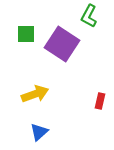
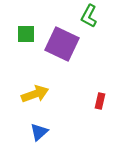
purple square: rotated 8 degrees counterclockwise
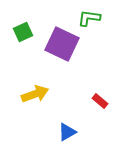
green L-shape: moved 2 px down; rotated 70 degrees clockwise
green square: moved 3 px left, 2 px up; rotated 24 degrees counterclockwise
red rectangle: rotated 63 degrees counterclockwise
blue triangle: moved 28 px right; rotated 12 degrees clockwise
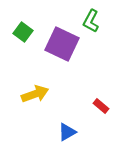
green L-shape: moved 2 px right, 3 px down; rotated 70 degrees counterclockwise
green square: rotated 30 degrees counterclockwise
red rectangle: moved 1 px right, 5 px down
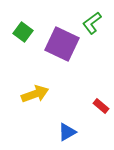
green L-shape: moved 1 px right, 2 px down; rotated 25 degrees clockwise
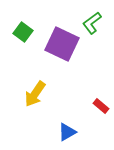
yellow arrow: rotated 144 degrees clockwise
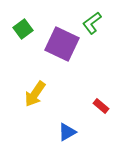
green square: moved 3 px up; rotated 18 degrees clockwise
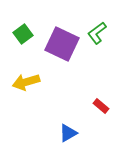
green L-shape: moved 5 px right, 10 px down
green square: moved 5 px down
yellow arrow: moved 9 px left, 12 px up; rotated 40 degrees clockwise
blue triangle: moved 1 px right, 1 px down
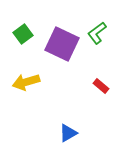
red rectangle: moved 20 px up
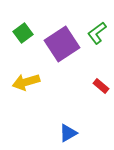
green square: moved 1 px up
purple square: rotated 32 degrees clockwise
